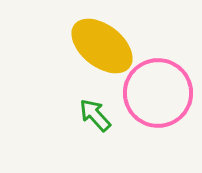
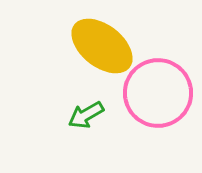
green arrow: moved 9 px left; rotated 78 degrees counterclockwise
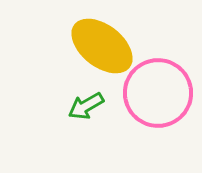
green arrow: moved 9 px up
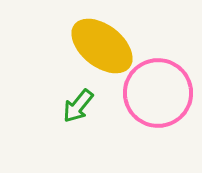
green arrow: moved 8 px left; rotated 21 degrees counterclockwise
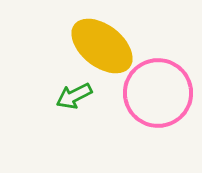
green arrow: moved 4 px left, 10 px up; rotated 24 degrees clockwise
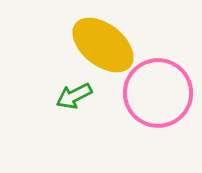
yellow ellipse: moved 1 px right, 1 px up
